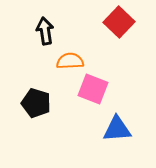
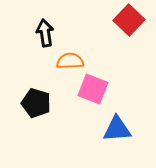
red square: moved 10 px right, 2 px up
black arrow: moved 2 px down
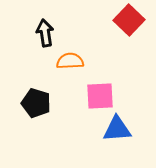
pink square: moved 7 px right, 7 px down; rotated 24 degrees counterclockwise
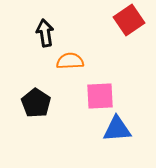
red square: rotated 12 degrees clockwise
black pentagon: rotated 16 degrees clockwise
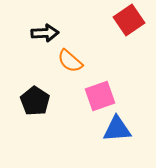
black arrow: rotated 96 degrees clockwise
orange semicircle: rotated 136 degrees counterclockwise
pink square: rotated 16 degrees counterclockwise
black pentagon: moved 1 px left, 2 px up
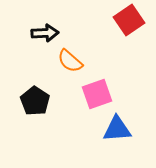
pink square: moved 3 px left, 2 px up
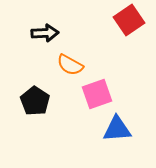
orange semicircle: moved 4 px down; rotated 12 degrees counterclockwise
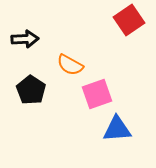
black arrow: moved 20 px left, 6 px down
black pentagon: moved 4 px left, 11 px up
